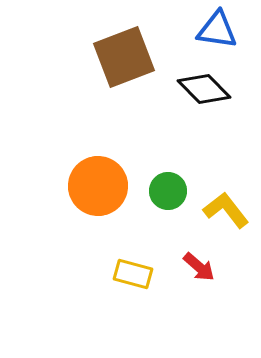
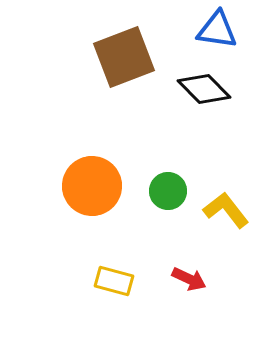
orange circle: moved 6 px left
red arrow: moved 10 px left, 12 px down; rotated 16 degrees counterclockwise
yellow rectangle: moved 19 px left, 7 px down
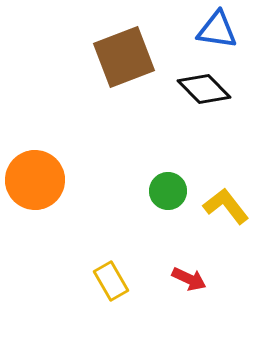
orange circle: moved 57 px left, 6 px up
yellow L-shape: moved 4 px up
yellow rectangle: moved 3 px left; rotated 45 degrees clockwise
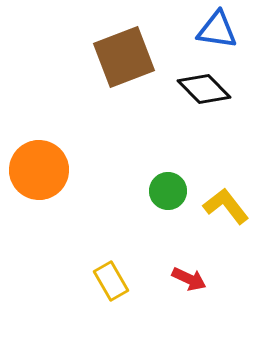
orange circle: moved 4 px right, 10 px up
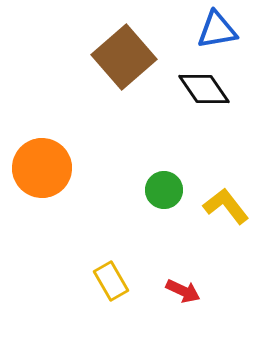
blue triangle: rotated 18 degrees counterclockwise
brown square: rotated 20 degrees counterclockwise
black diamond: rotated 10 degrees clockwise
orange circle: moved 3 px right, 2 px up
green circle: moved 4 px left, 1 px up
red arrow: moved 6 px left, 12 px down
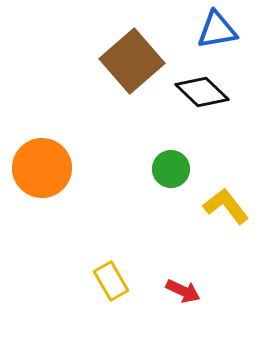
brown square: moved 8 px right, 4 px down
black diamond: moved 2 px left, 3 px down; rotated 12 degrees counterclockwise
green circle: moved 7 px right, 21 px up
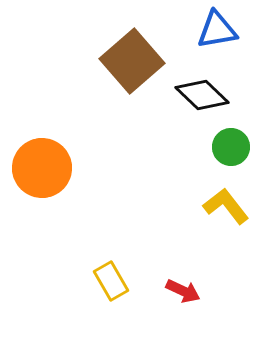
black diamond: moved 3 px down
green circle: moved 60 px right, 22 px up
